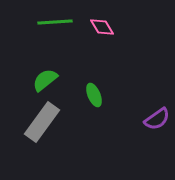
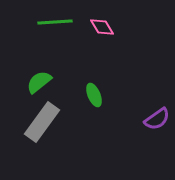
green semicircle: moved 6 px left, 2 px down
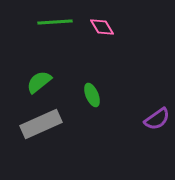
green ellipse: moved 2 px left
gray rectangle: moved 1 px left, 2 px down; rotated 30 degrees clockwise
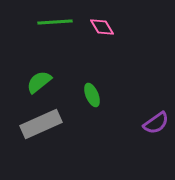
purple semicircle: moved 1 px left, 4 px down
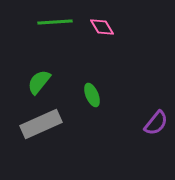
green semicircle: rotated 12 degrees counterclockwise
purple semicircle: rotated 16 degrees counterclockwise
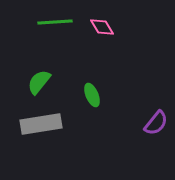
gray rectangle: rotated 15 degrees clockwise
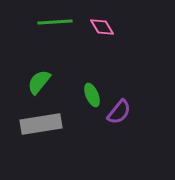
purple semicircle: moved 37 px left, 11 px up
